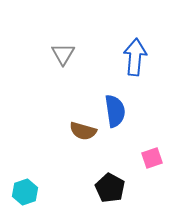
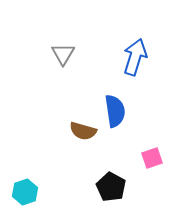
blue arrow: rotated 12 degrees clockwise
black pentagon: moved 1 px right, 1 px up
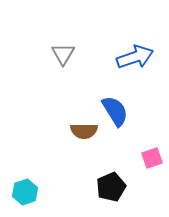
blue arrow: rotated 54 degrees clockwise
blue semicircle: rotated 24 degrees counterclockwise
brown semicircle: moved 1 px right; rotated 16 degrees counterclockwise
black pentagon: rotated 20 degrees clockwise
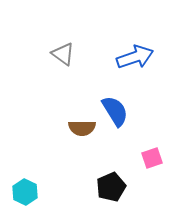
gray triangle: rotated 25 degrees counterclockwise
brown semicircle: moved 2 px left, 3 px up
cyan hexagon: rotated 15 degrees counterclockwise
